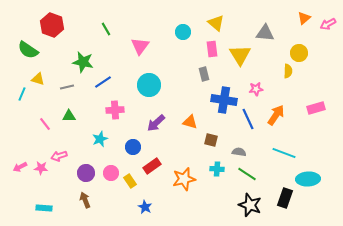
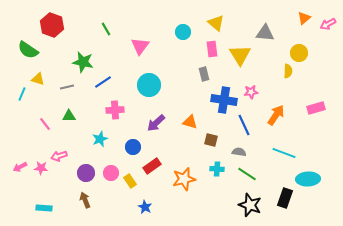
pink star at (256, 89): moved 5 px left, 3 px down
blue line at (248, 119): moved 4 px left, 6 px down
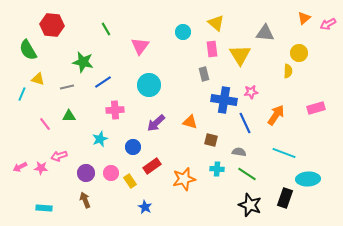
red hexagon at (52, 25): rotated 15 degrees counterclockwise
green semicircle at (28, 50): rotated 25 degrees clockwise
blue line at (244, 125): moved 1 px right, 2 px up
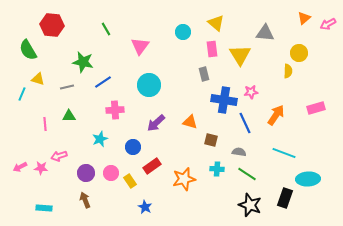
pink line at (45, 124): rotated 32 degrees clockwise
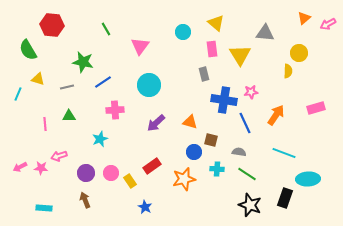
cyan line at (22, 94): moved 4 px left
blue circle at (133, 147): moved 61 px right, 5 px down
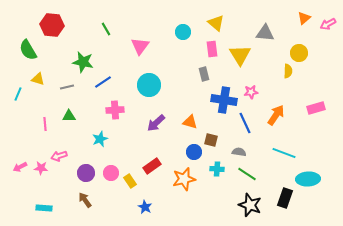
brown arrow at (85, 200): rotated 14 degrees counterclockwise
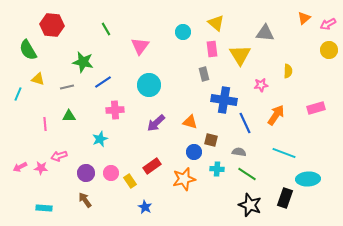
yellow circle at (299, 53): moved 30 px right, 3 px up
pink star at (251, 92): moved 10 px right, 7 px up
